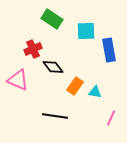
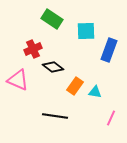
blue rectangle: rotated 30 degrees clockwise
black diamond: rotated 15 degrees counterclockwise
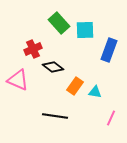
green rectangle: moved 7 px right, 4 px down; rotated 15 degrees clockwise
cyan square: moved 1 px left, 1 px up
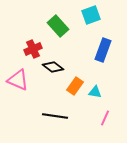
green rectangle: moved 1 px left, 3 px down
cyan square: moved 6 px right, 15 px up; rotated 18 degrees counterclockwise
blue rectangle: moved 6 px left
pink line: moved 6 px left
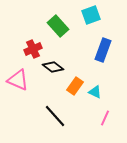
cyan triangle: rotated 16 degrees clockwise
black line: rotated 40 degrees clockwise
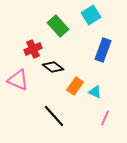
cyan square: rotated 12 degrees counterclockwise
black line: moved 1 px left
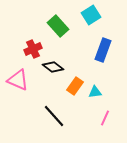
cyan triangle: rotated 32 degrees counterclockwise
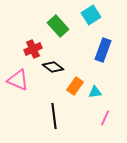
black line: rotated 35 degrees clockwise
